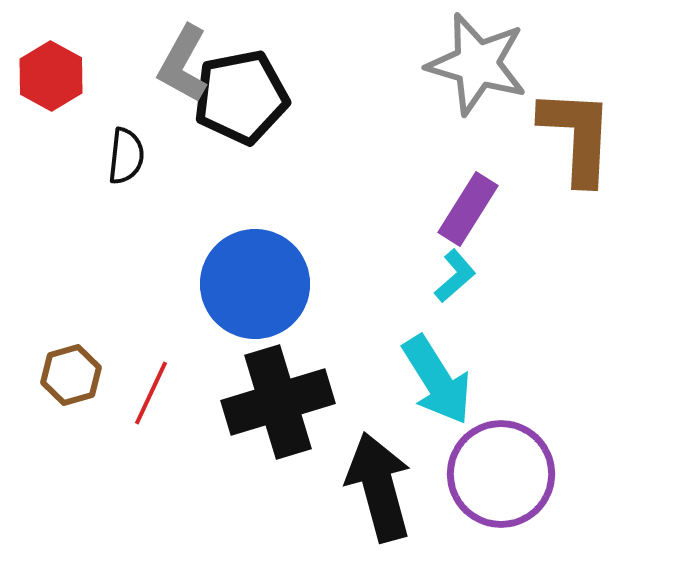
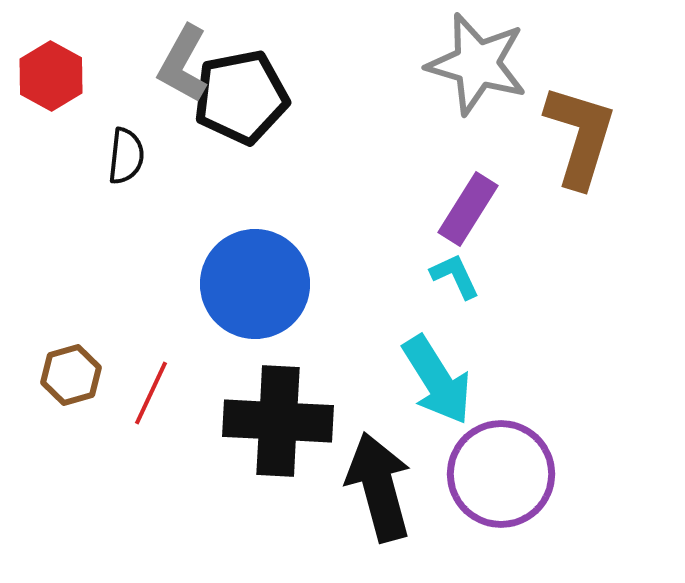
brown L-shape: moved 3 px right; rotated 14 degrees clockwise
cyan L-shape: rotated 74 degrees counterclockwise
black cross: moved 19 px down; rotated 20 degrees clockwise
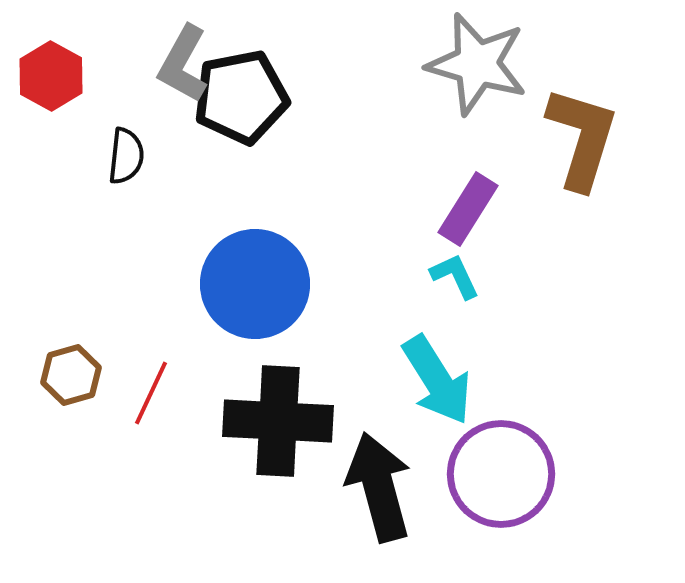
brown L-shape: moved 2 px right, 2 px down
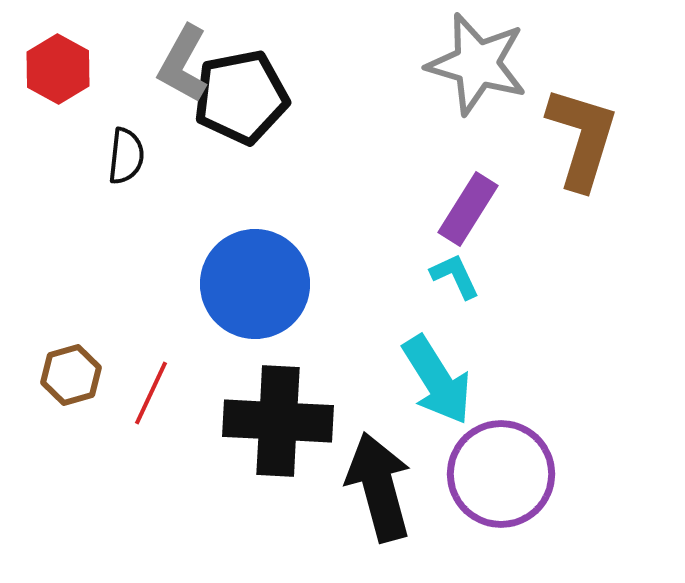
red hexagon: moved 7 px right, 7 px up
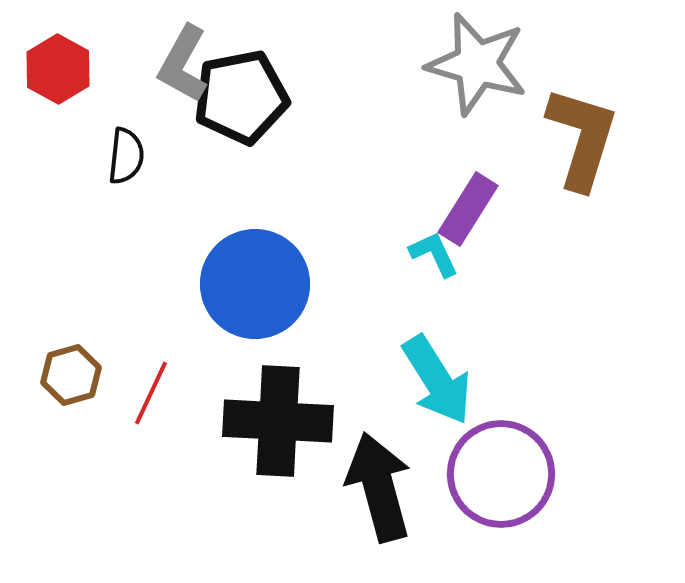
cyan L-shape: moved 21 px left, 22 px up
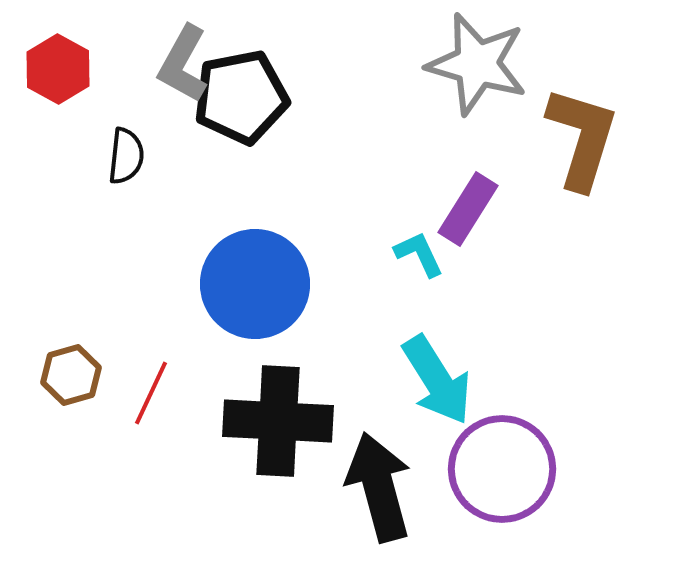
cyan L-shape: moved 15 px left
purple circle: moved 1 px right, 5 px up
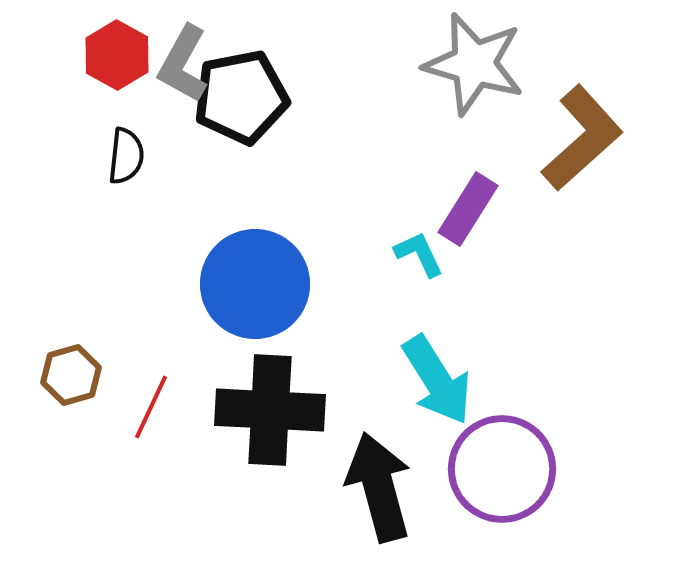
gray star: moved 3 px left
red hexagon: moved 59 px right, 14 px up
brown L-shape: rotated 31 degrees clockwise
red line: moved 14 px down
black cross: moved 8 px left, 11 px up
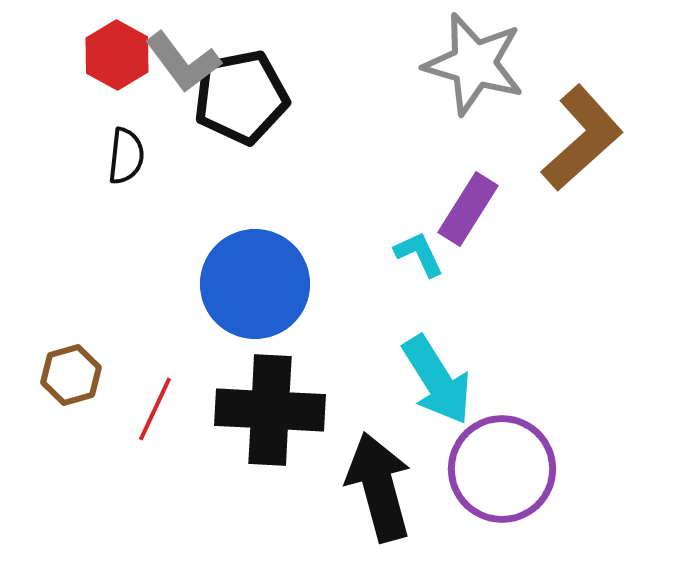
gray L-shape: moved 2 px up; rotated 66 degrees counterclockwise
red line: moved 4 px right, 2 px down
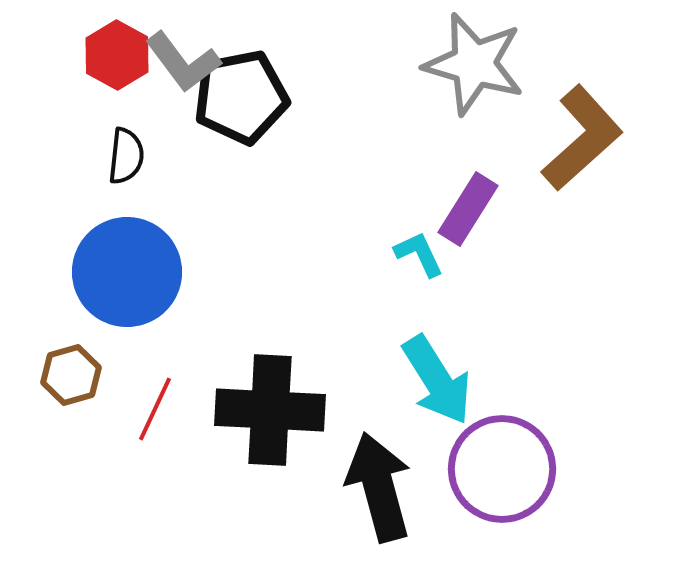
blue circle: moved 128 px left, 12 px up
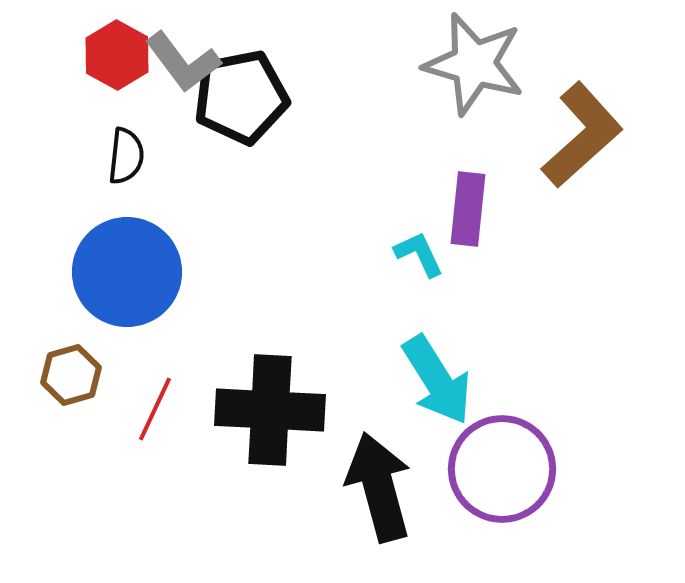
brown L-shape: moved 3 px up
purple rectangle: rotated 26 degrees counterclockwise
